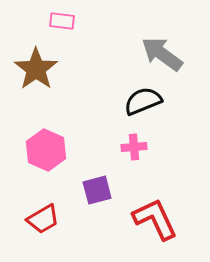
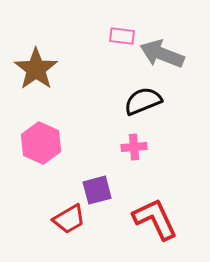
pink rectangle: moved 60 px right, 15 px down
gray arrow: rotated 15 degrees counterclockwise
pink hexagon: moved 5 px left, 7 px up
red trapezoid: moved 26 px right
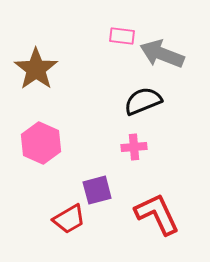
red L-shape: moved 2 px right, 5 px up
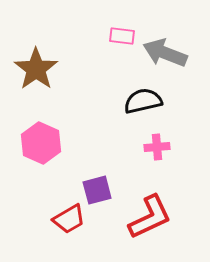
gray arrow: moved 3 px right, 1 px up
black semicircle: rotated 9 degrees clockwise
pink cross: moved 23 px right
red L-shape: moved 7 px left, 3 px down; rotated 90 degrees clockwise
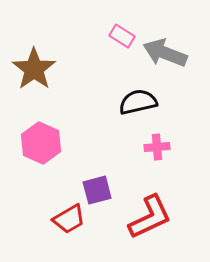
pink rectangle: rotated 25 degrees clockwise
brown star: moved 2 px left
black semicircle: moved 5 px left, 1 px down
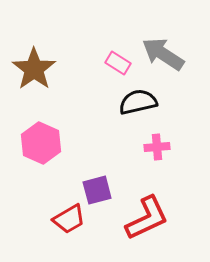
pink rectangle: moved 4 px left, 27 px down
gray arrow: moved 2 px left, 1 px down; rotated 12 degrees clockwise
red L-shape: moved 3 px left, 1 px down
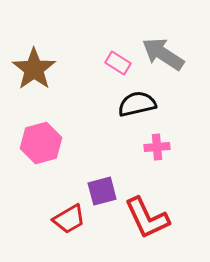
black semicircle: moved 1 px left, 2 px down
pink hexagon: rotated 21 degrees clockwise
purple square: moved 5 px right, 1 px down
red L-shape: rotated 90 degrees clockwise
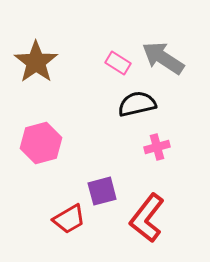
gray arrow: moved 4 px down
brown star: moved 2 px right, 7 px up
pink cross: rotated 10 degrees counterclockwise
red L-shape: rotated 63 degrees clockwise
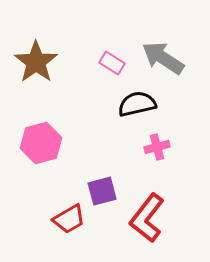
pink rectangle: moved 6 px left
